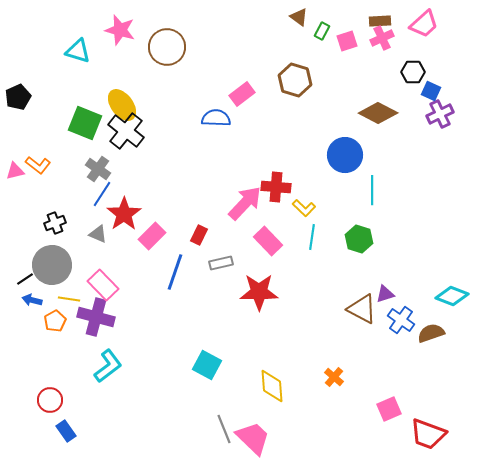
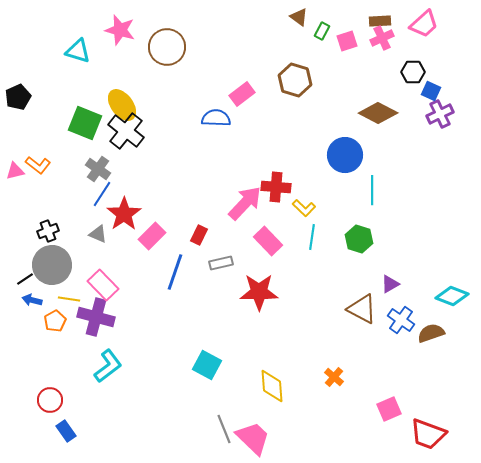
black cross at (55, 223): moved 7 px left, 8 px down
purple triangle at (385, 294): moved 5 px right, 10 px up; rotated 12 degrees counterclockwise
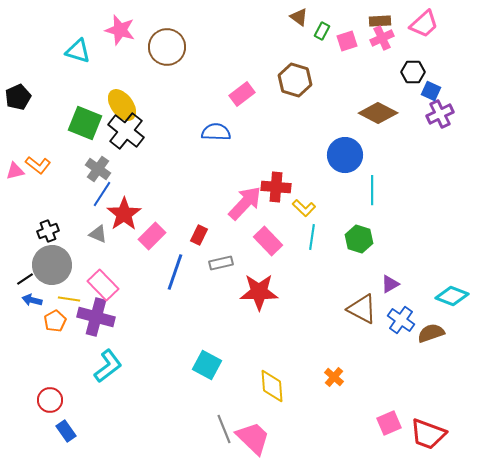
blue semicircle at (216, 118): moved 14 px down
pink square at (389, 409): moved 14 px down
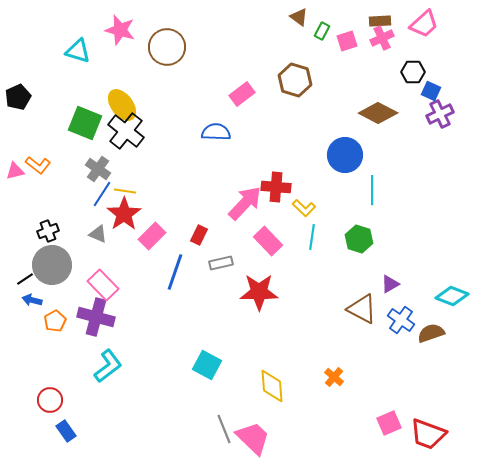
yellow line at (69, 299): moved 56 px right, 108 px up
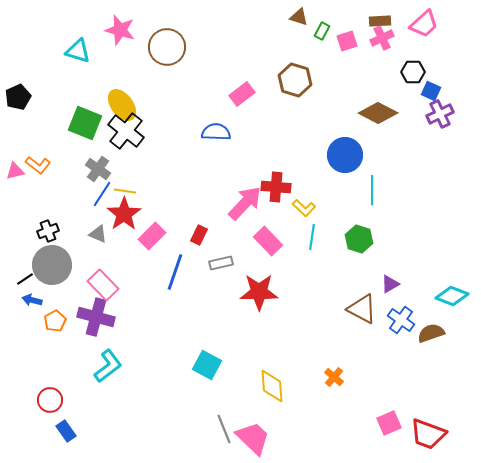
brown triangle at (299, 17): rotated 18 degrees counterclockwise
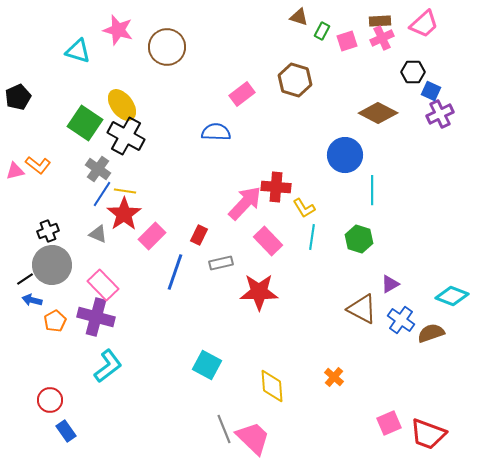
pink star at (120, 30): moved 2 px left
green square at (85, 123): rotated 12 degrees clockwise
black cross at (126, 131): moved 5 px down; rotated 9 degrees counterclockwise
yellow L-shape at (304, 208): rotated 15 degrees clockwise
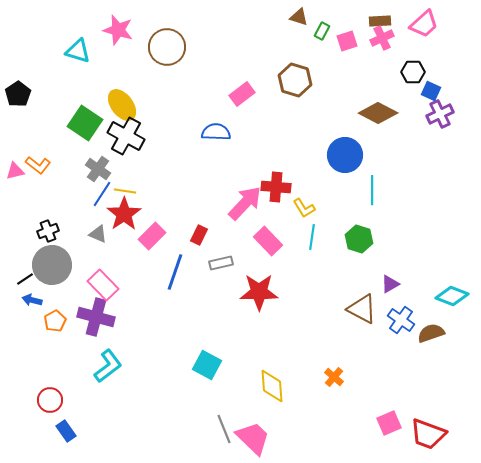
black pentagon at (18, 97): moved 3 px up; rotated 10 degrees counterclockwise
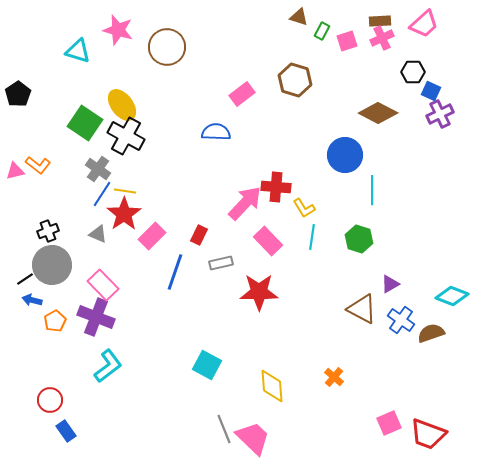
purple cross at (96, 317): rotated 6 degrees clockwise
